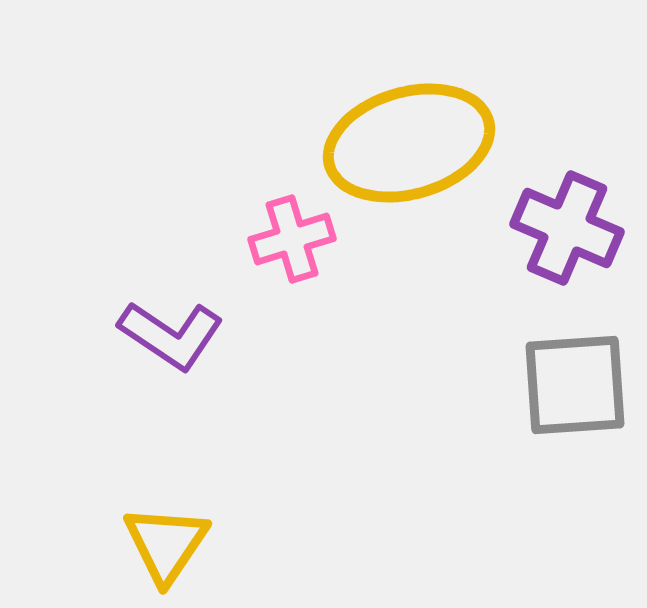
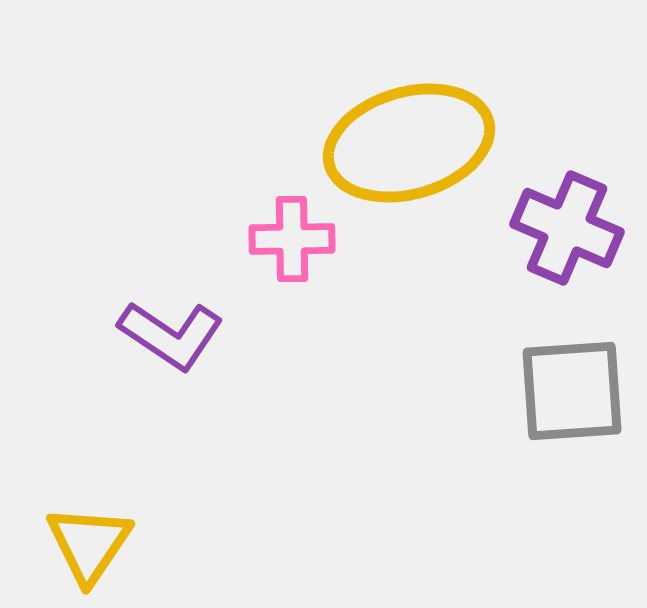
pink cross: rotated 16 degrees clockwise
gray square: moved 3 px left, 6 px down
yellow triangle: moved 77 px left
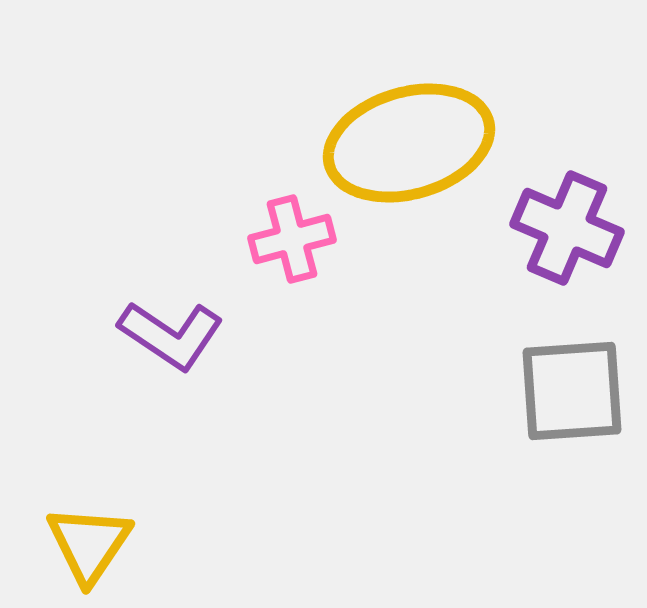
pink cross: rotated 14 degrees counterclockwise
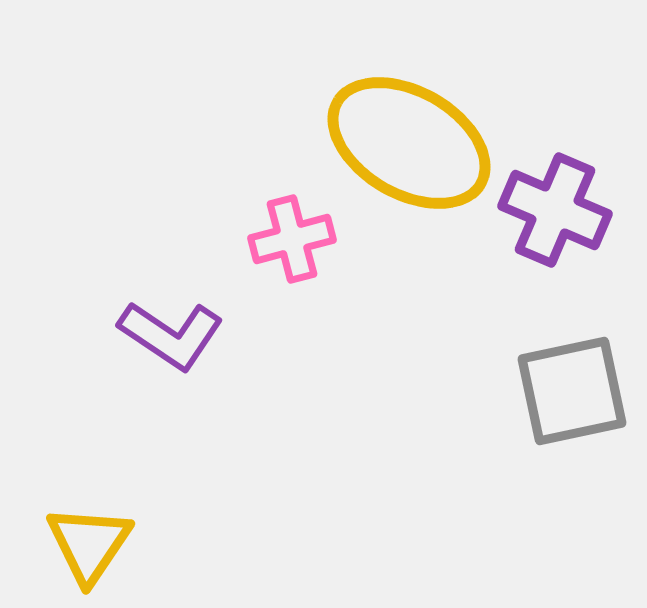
yellow ellipse: rotated 46 degrees clockwise
purple cross: moved 12 px left, 18 px up
gray square: rotated 8 degrees counterclockwise
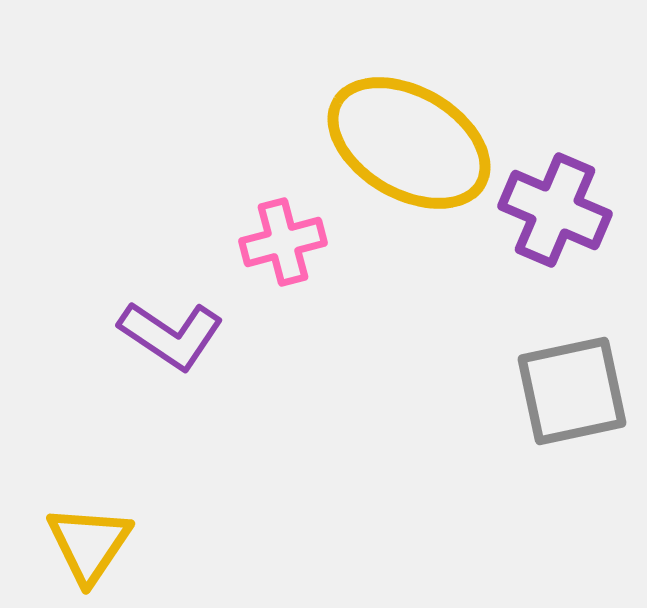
pink cross: moved 9 px left, 3 px down
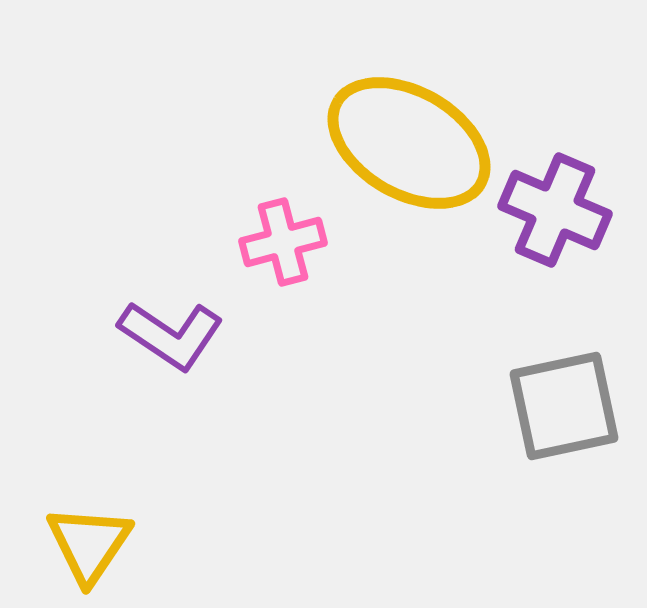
gray square: moved 8 px left, 15 px down
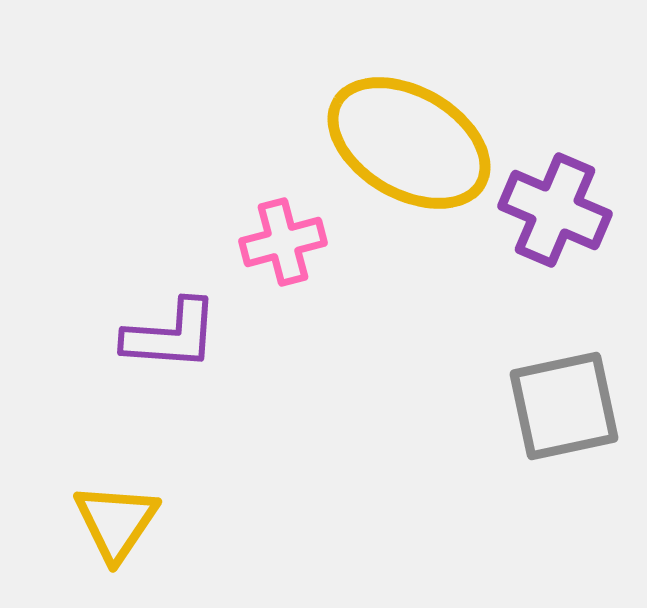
purple L-shape: rotated 30 degrees counterclockwise
yellow triangle: moved 27 px right, 22 px up
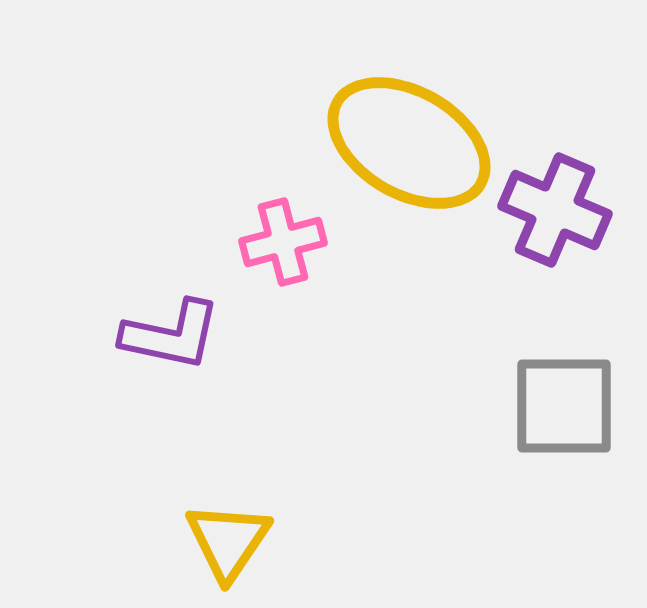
purple L-shape: rotated 8 degrees clockwise
gray square: rotated 12 degrees clockwise
yellow triangle: moved 112 px right, 19 px down
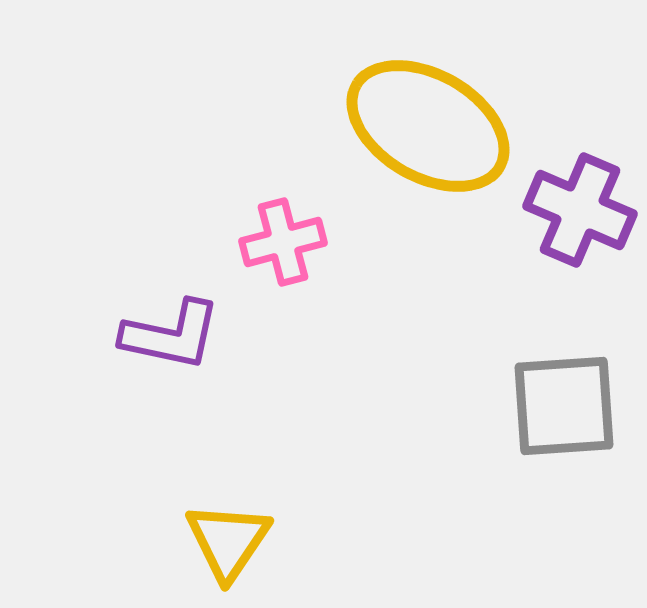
yellow ellipse: moved 19 px right, 17 px up
purple cross: moved 25 px right
gray square: rotated 4 degrees counterclockwise
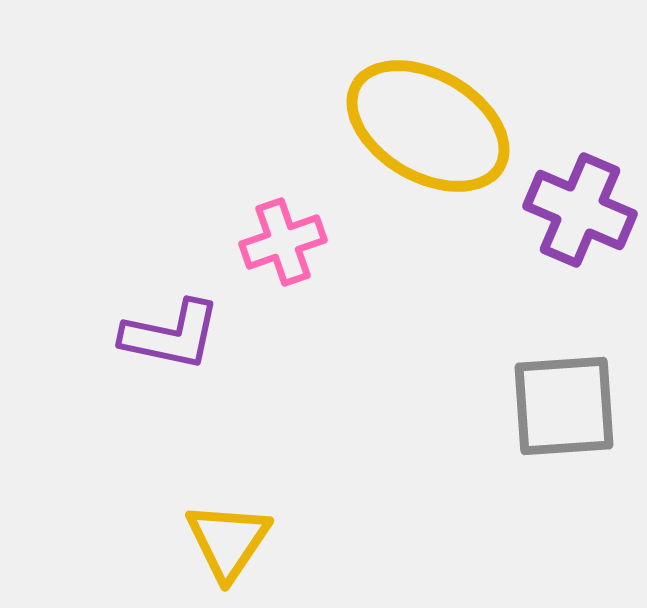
pink cross: rotated 4 degrees counterclockwise
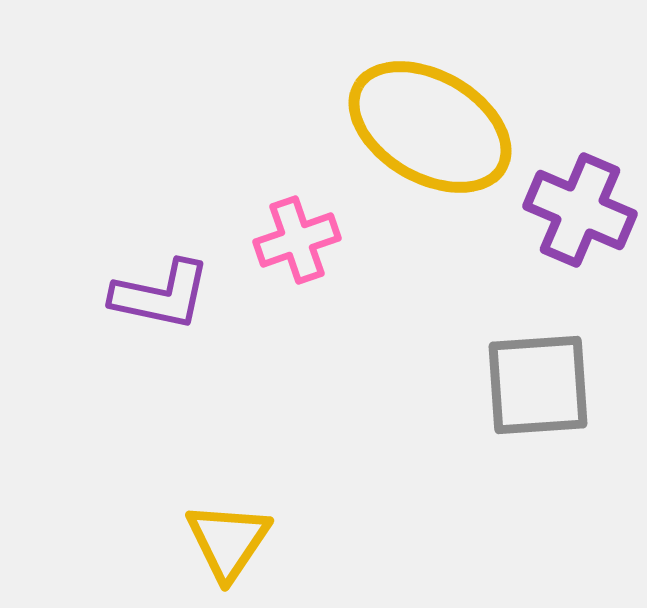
yellow ellipse: moved 2 px right, 1 px down
pink cross: moved 14 px right, 2 px up
purple L-shape: moved 10 px left, 40 px up
gray square: moved 26 px left, 21 px up
